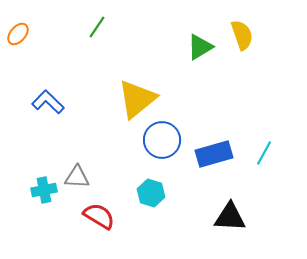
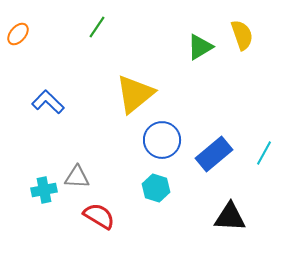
yellow triangle: moved 2 px left, 5 px up
blue rectangle: rotated 24 degrees counterclockwise
cyan hexagon: moved 5 px right, 5 px up
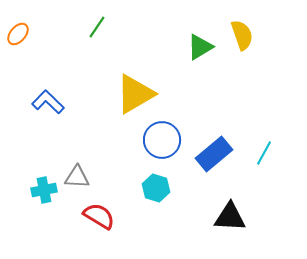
yellow triangle: rotated 9 degrees clockwise
